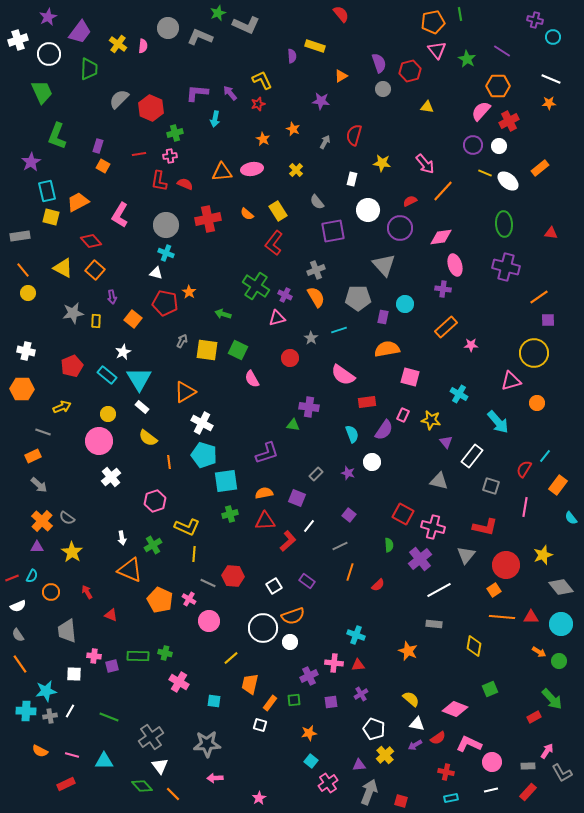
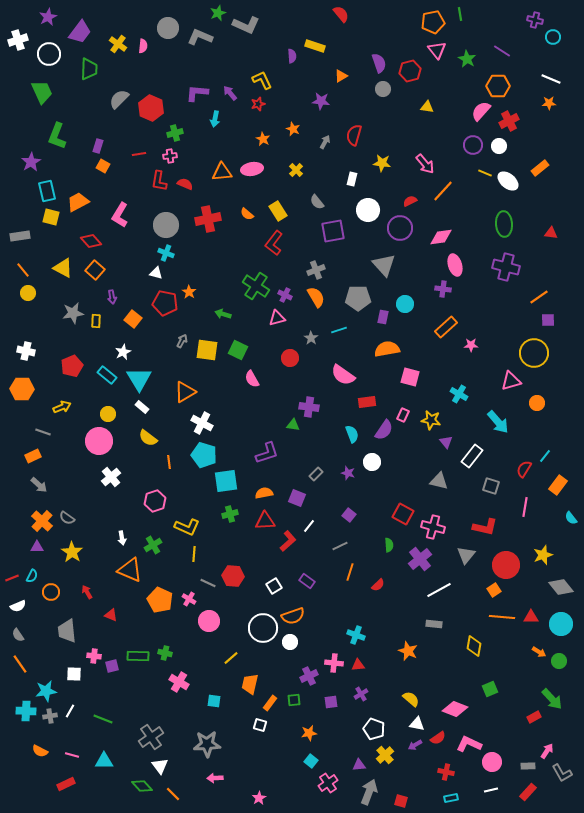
green line at (109, 717): moved 6 px left, 2 px down
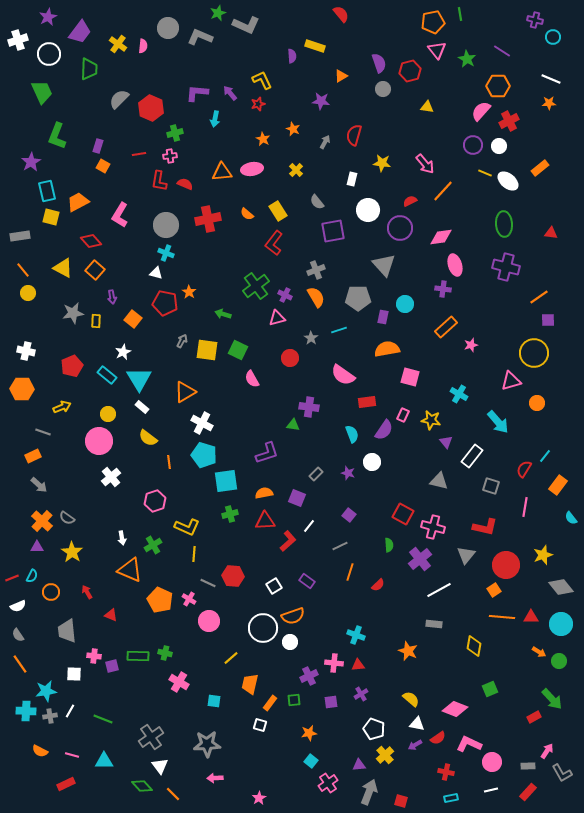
green cross at (256, 286): rotated 20 degrees clockwise
pink star at (471, 345): rotated 16 degrees counterclockwise
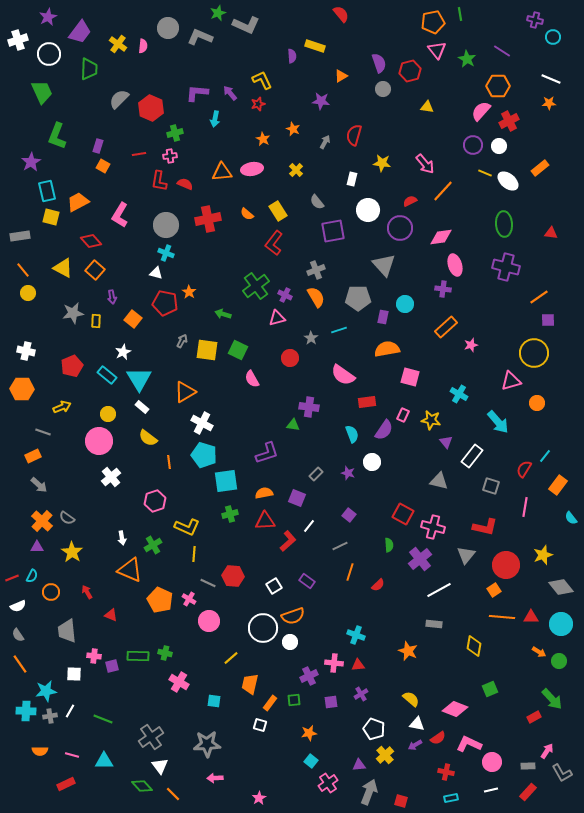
orange semicircle at (40, 751): rotated 28 degrees counterclockwise
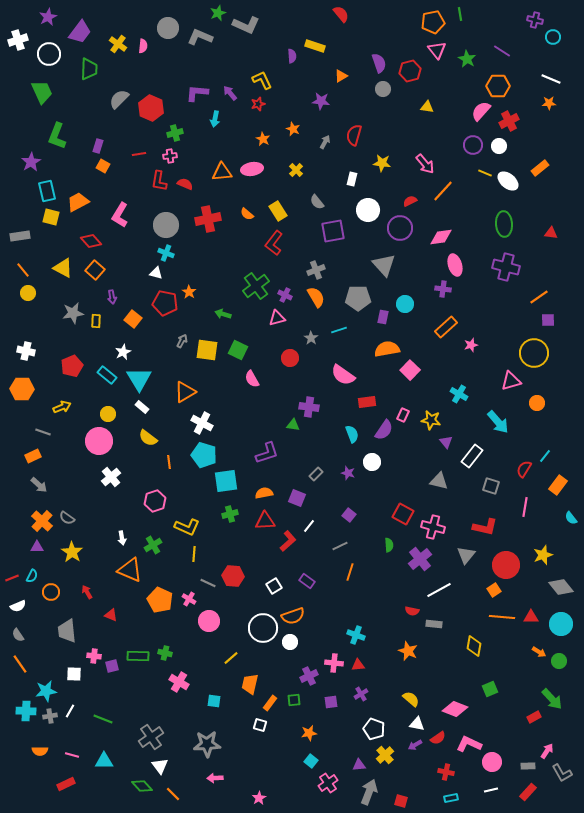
pink square at (410, 377): moved 7 px up; rotated 30 degrees clockwise
red semicircle at (378, 585): moved 34 px right, 26 px down; rotated 56 degrees clockwise
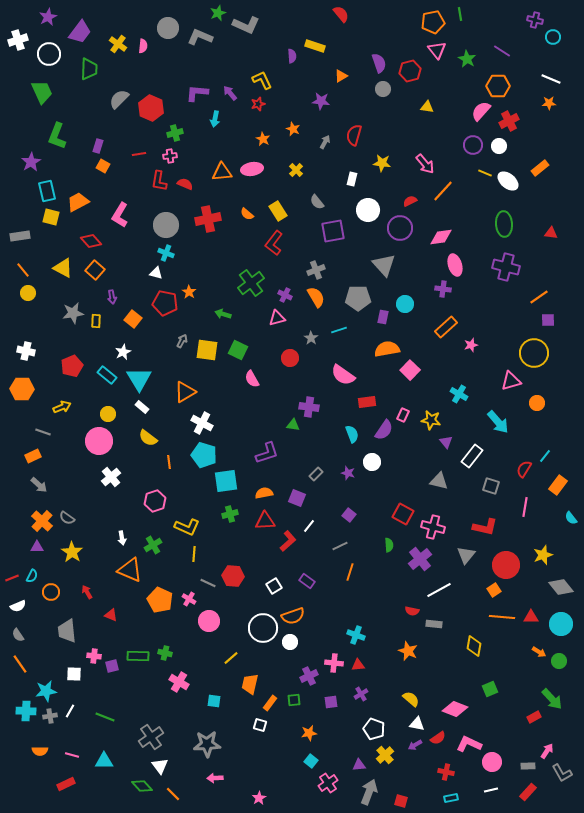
green cross at (256, 286): moved 5 px left, 3 px up
green line at (103, 719): moved 2 px right, 2 px up
